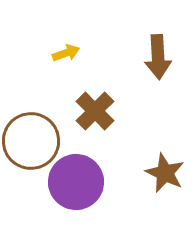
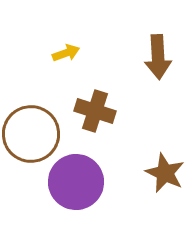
brown cross: rotated 27 degrees counterclockwise
brown circle: moved 7 px up
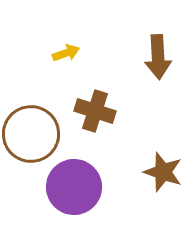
brown star: moved 2 px left, 1 px up; rotated 6 degrees counterclockwise
purple circle: moved 2 px left, 5 px down
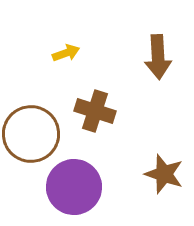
brown star: moved 1 px right, 2 px down
